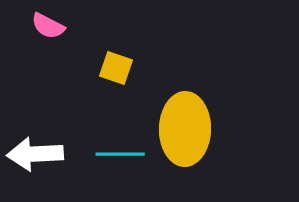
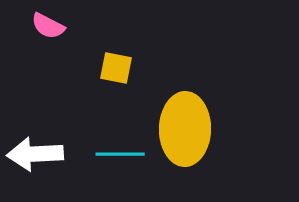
yellow square: rotated 8 degrees counterclockwise
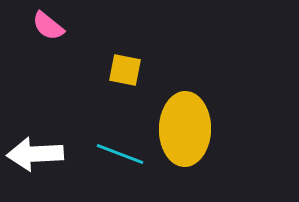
pink semicircle: rotated 12 degrees clockwise
yellow square: moved 9 px right, 2 px down
cyan line: rotated 21 degrees clockwise
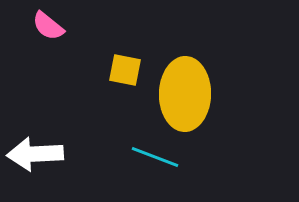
yellow ellipse: moved 35 px up
cyan line: moved 35 px right, 3 px down
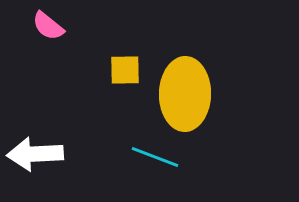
yellow square: rotated 12 degrees counterclockwise
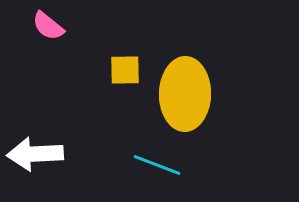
cyan line: moved 2 px right, 8 px down
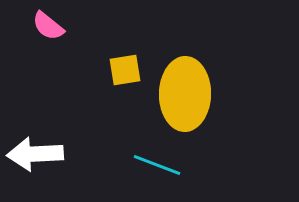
yellow square: rotated 8 degrees counterclockwise
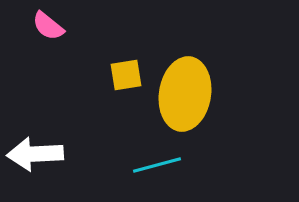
yellow square: moved 1 px right, 5 px down
yellow ellipse: rotated 8 degrees clockwise
cyan line: rotated 36 degrees counterclockwise
